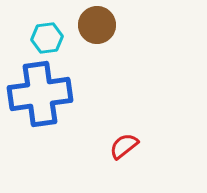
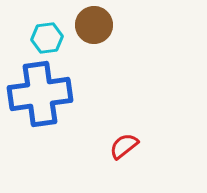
brown circle: moved 3 px left
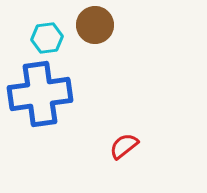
brown circle: moved 1 px right
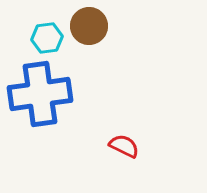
brown circle: moved 6 px left, 1 px down
red semicircle: rotated 64 degrees clockwise
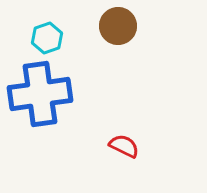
brown circle: moved 29 px right
cyan hexagon: rotated 12 degrees counterclockwise
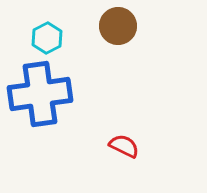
cyan hexagon: rotated 8 degrees counterclockwise
